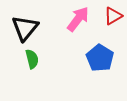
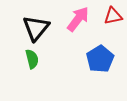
red triangle: rotated 18 degrees clockwise
black triangle: moved 11 px right
blue pentagon: moved 1 px down; rotated 8 degrees clockwise
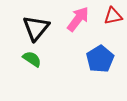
green semicircle: rotated 42 degrees counterclockwise
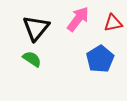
red triangle: moved 7 px down
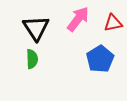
black triangle: rotated 12 degrees counterclockwise
green semicircle: rotated 54 degrees clockwise
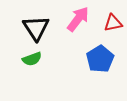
green semicircle: rotated 72 degrees clockwise
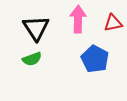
pink arrow: rotated 36 degrees counterclockwise
blue pentagon: moved 5 px left; rotated 12 degrees counterclockwise
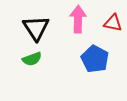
red triangle: rotated 24 degrees clockwise
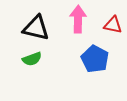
red triangle: moved 2 px down
black triangle: rotated 44 degrees counterclockwise
